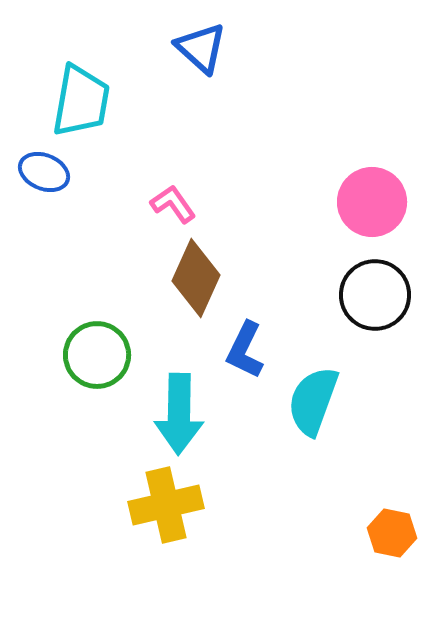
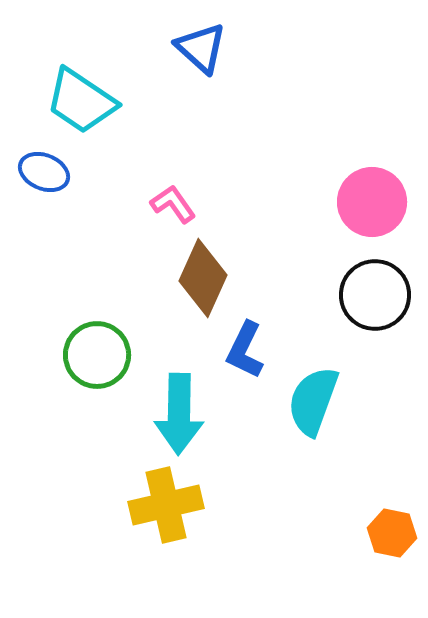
cyan trapezoid: rotated 114 degrees clockwise
brown diamond: moved 7 px right
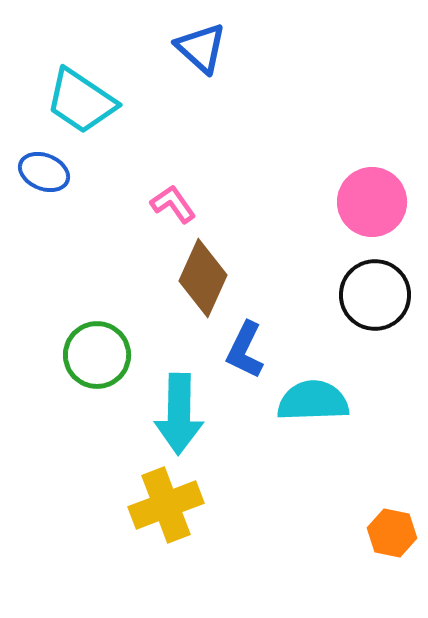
cyan semicircle: rotated 68 degrees clockwise
yellow cross: rotated 8 degrees counterclockwise
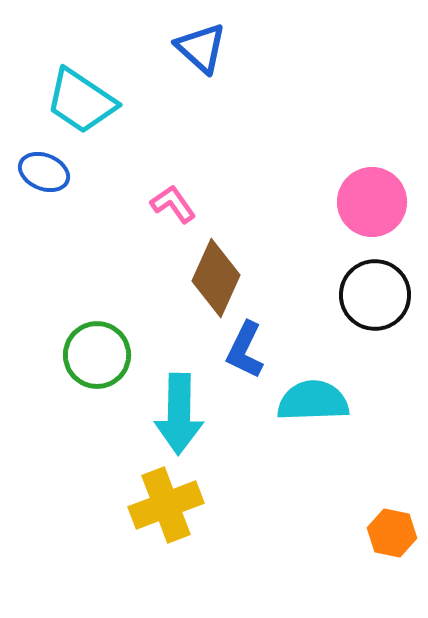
brown diamond: moved 13 px right
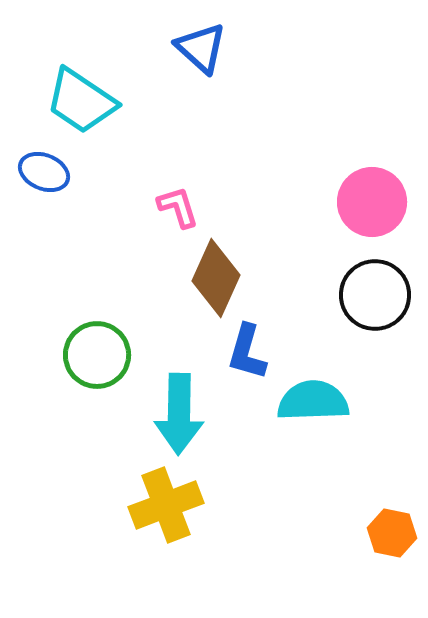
pink L-shape: moved 5 px right, 3 px down; rotated 18 degrees clockwise
blue L-shape: moved 2 px right, 2 px down; rotated 10 degrees counterclockwise
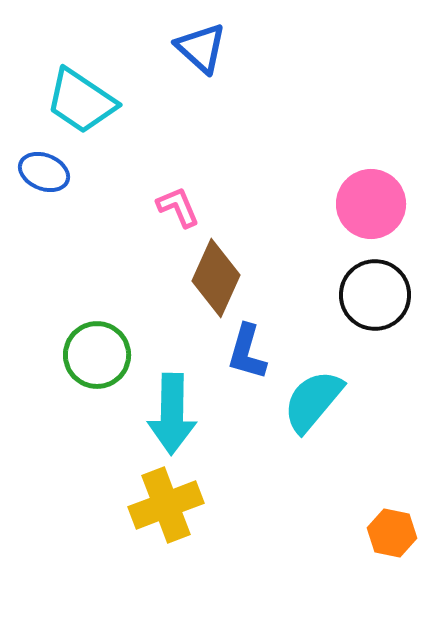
pink circle: moved 1 px left, 2 px down
pink L-shape: rotated 6 degrees counterclockwise
cyan semicircle: rotated 48 degrees counterclockwise
cyan arrow: moved 7 px left
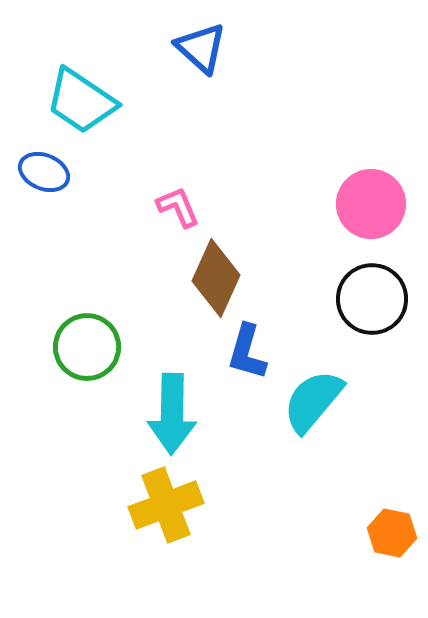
black circle: moved 3 px left, 4 px down
green circle: moved 10 px left, 8 px up
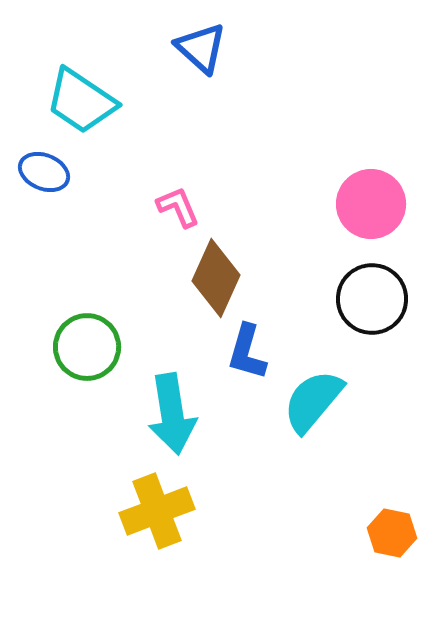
cyan arrow: rotated 10 degrees counterclockwise
yellow cross: moved 9 px left, 6 px down
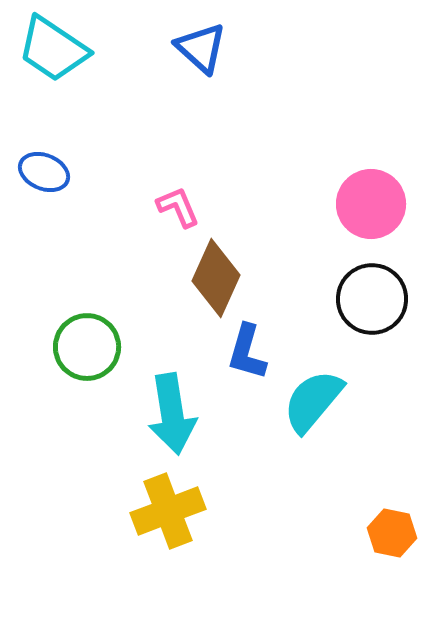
cyan trapezoid: moved 28 px left, 52 px up
yellow cross: moved 11 px right
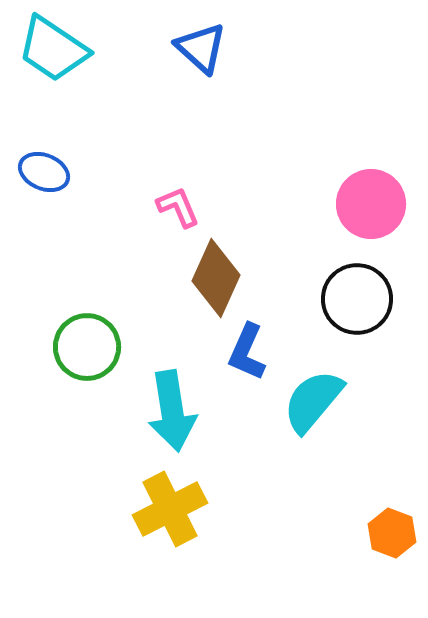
black circle: moved 15 px left
blue L-shape: rotated 8 degrees clockwise
cyan arrow: moved 3 px up
yellow cross: moved 2 px right, 2 px up; rotated 6 degrees counterclockwise
orange hexagon: rotated 9 degrees clockwise
